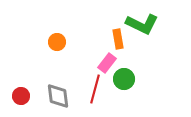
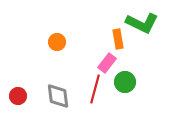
green L-shape: moved 1 px up
green circle: moved 1 px right, 3 px down
red circle: moved 3 px left
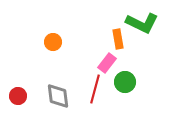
orange circle: moved 4 px left
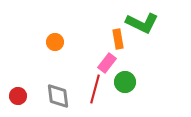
orange circle: moved 2 px right
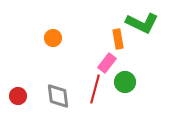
orange circle: moved 2 px left, 4 px up
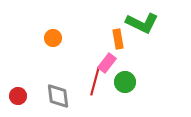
red line: moved 8 px up
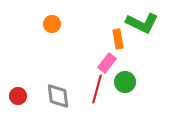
orange circle: moved 1 px left, 14 px up
red line: moved 2 px right, 8 px down
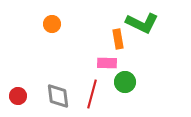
pink rectangle: rotated 54 degrees clockwise
red line: moved 5 px left, 5 px down
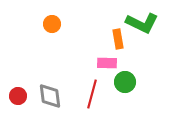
gray diamond: moved 8 px left
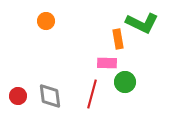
orange circle: moved 6 px left, 3 px up
